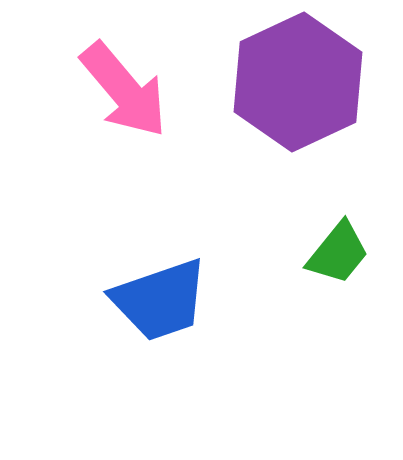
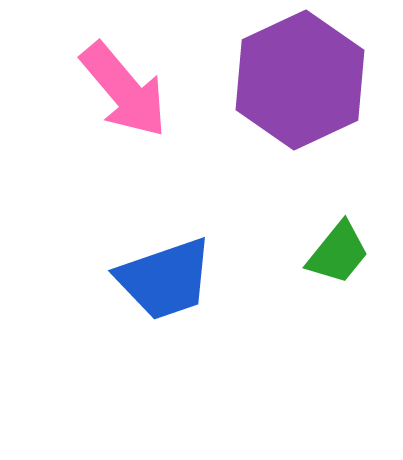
purple hexagon: moved 2 px right, 2 px up
blue trapezoid: moved 5 px right, 21 px up
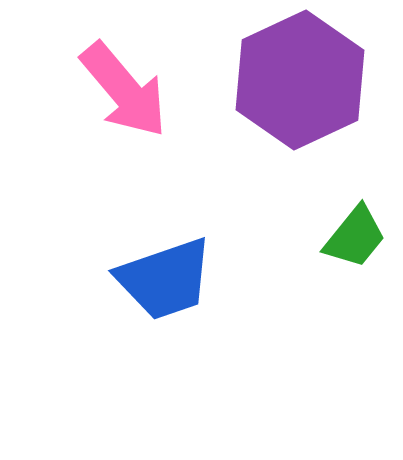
green trapezoid: moved 17 px right, 16 px up
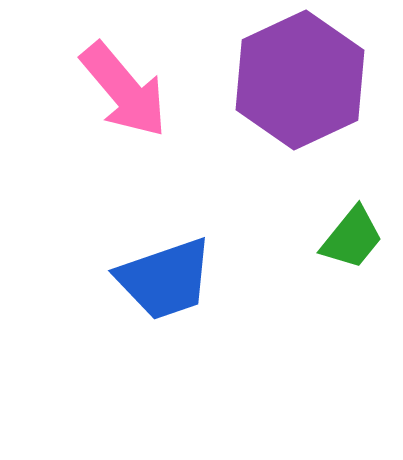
green trapezoid: moved 3 px left, 1 px down
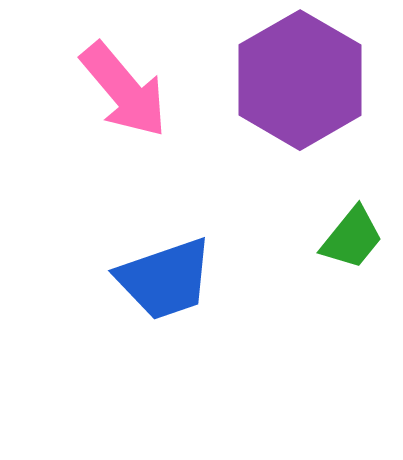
purple hexagon: rotated 5 degrees counterclockwise
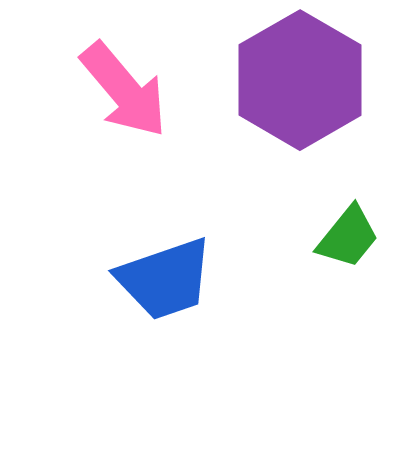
green trapezoid: moved 4 px left, 1 px up
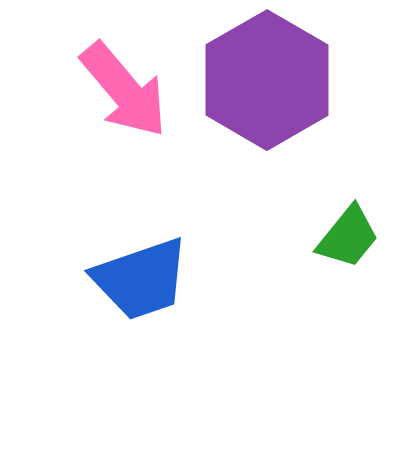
purple hexagon: moved 33 px left
blue trapezoid: moved 24 px left
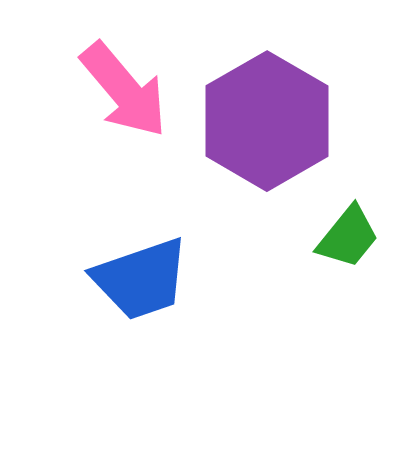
purple hexagon: moved 41 px down
